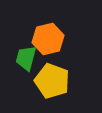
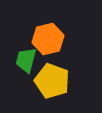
green trapezoid: moved 2 px down
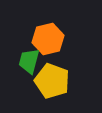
green trapezoid: moved 3 px right, 1 px down
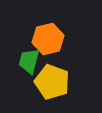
yellow pentagon: moved 1 px down
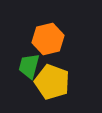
green trapezoid: moved 5 px down
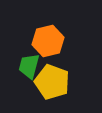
orange hexagon: moved 2 px down
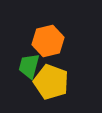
yellow pentagon: moved 1 px left
